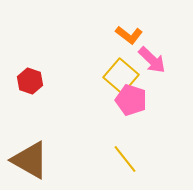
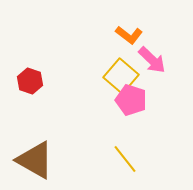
brown triangle: moved 5 px right
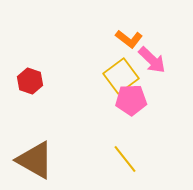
orange L-shape: moved 4 px down
yellow square: rotated 12 degrees clockwise
pink pentagon: rotated 20 degrees counterclockwise
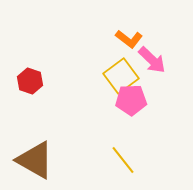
yellow line: moved 2 px left, 1 px down
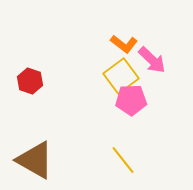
orange L-shape: moved 5 px left, 5 px down
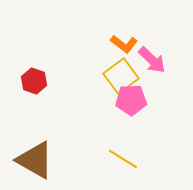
red hexagon: moved 4 px right
yellow line: moved 1 px up; rotated 20 degrees counterclockwise
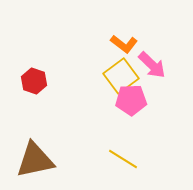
pink arrow: moved 5 px down
brown triangle: rotated 42 degrees counterclockwise
